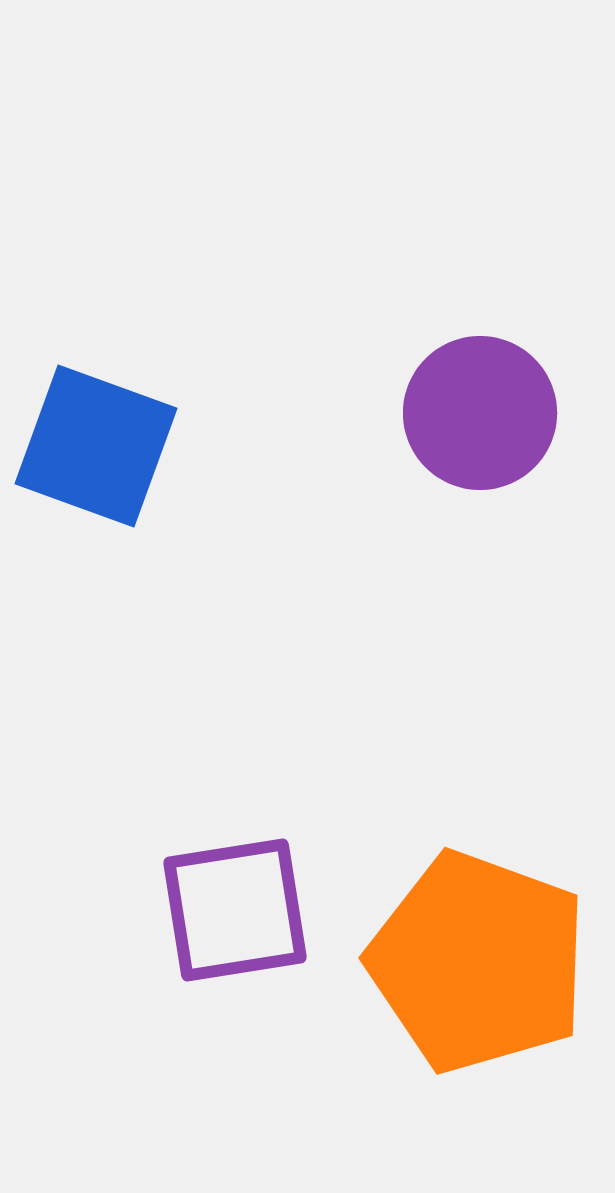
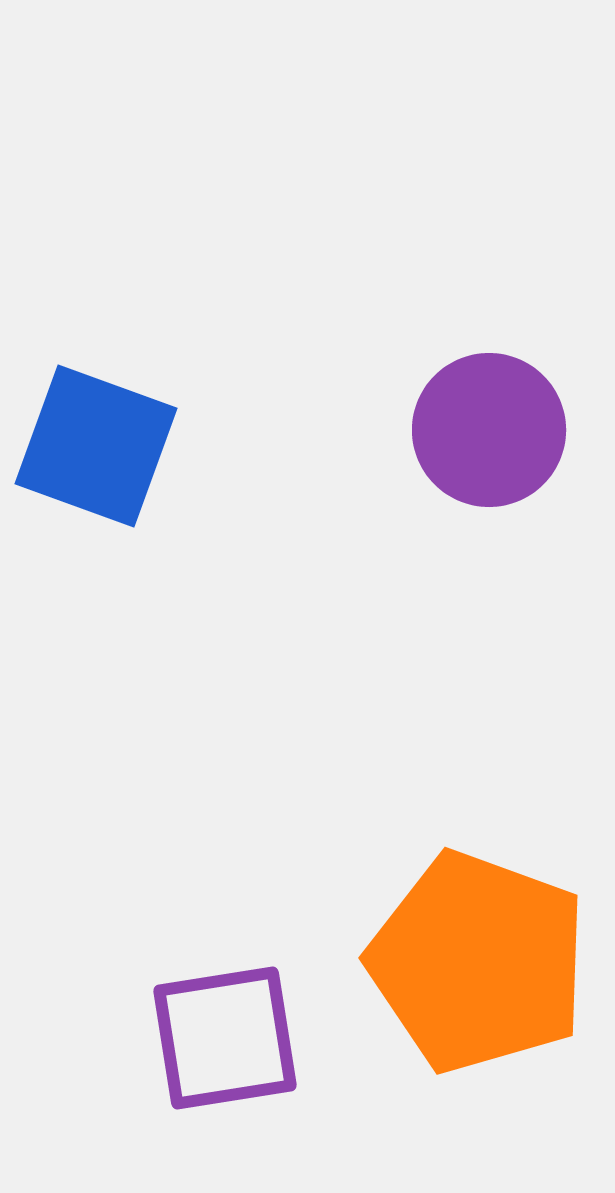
purple circle: moved 9 px right, 17 px down
purple square: moved 10 px left, 128 px down
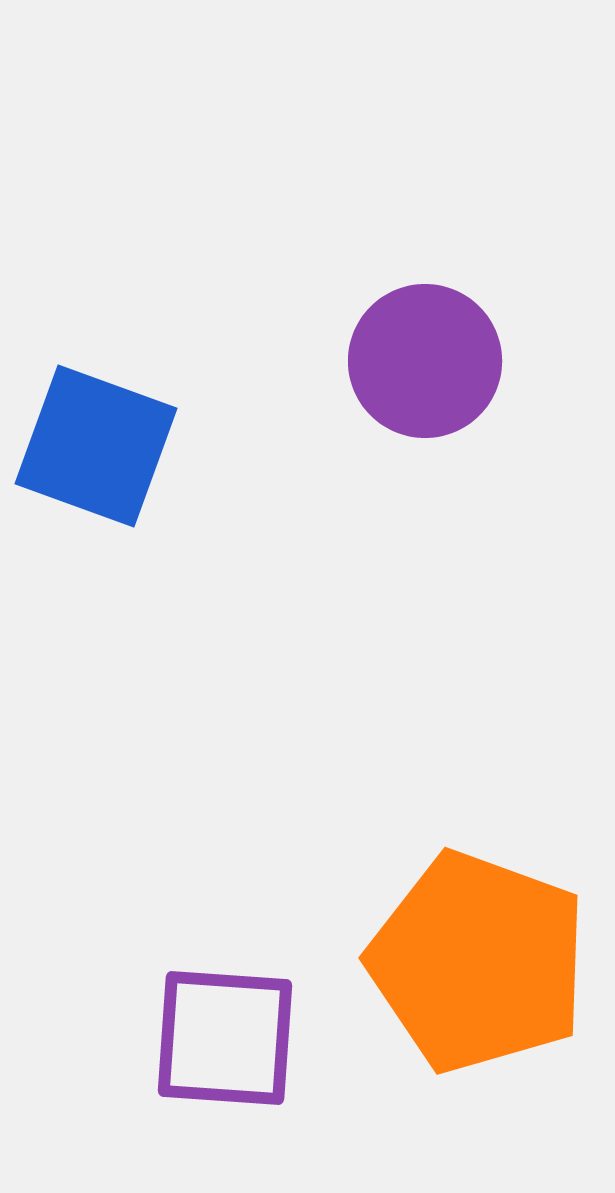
purple circle: moved 64 px left, 69 px up
purple square: rotated 13 degrees clockwise
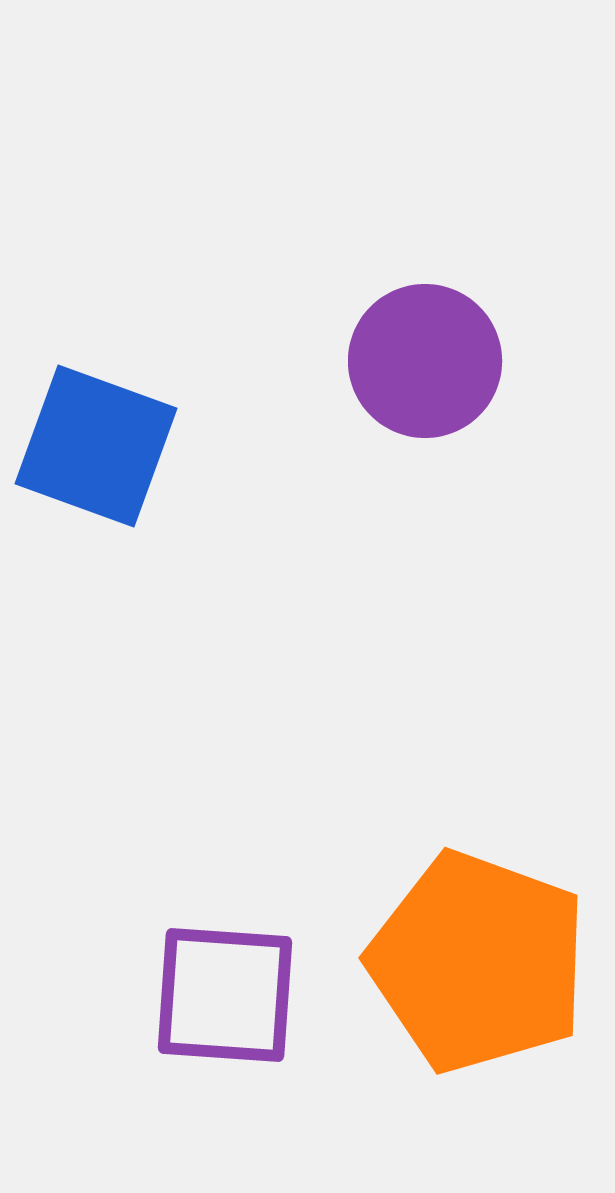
purple square: moved 43 px up
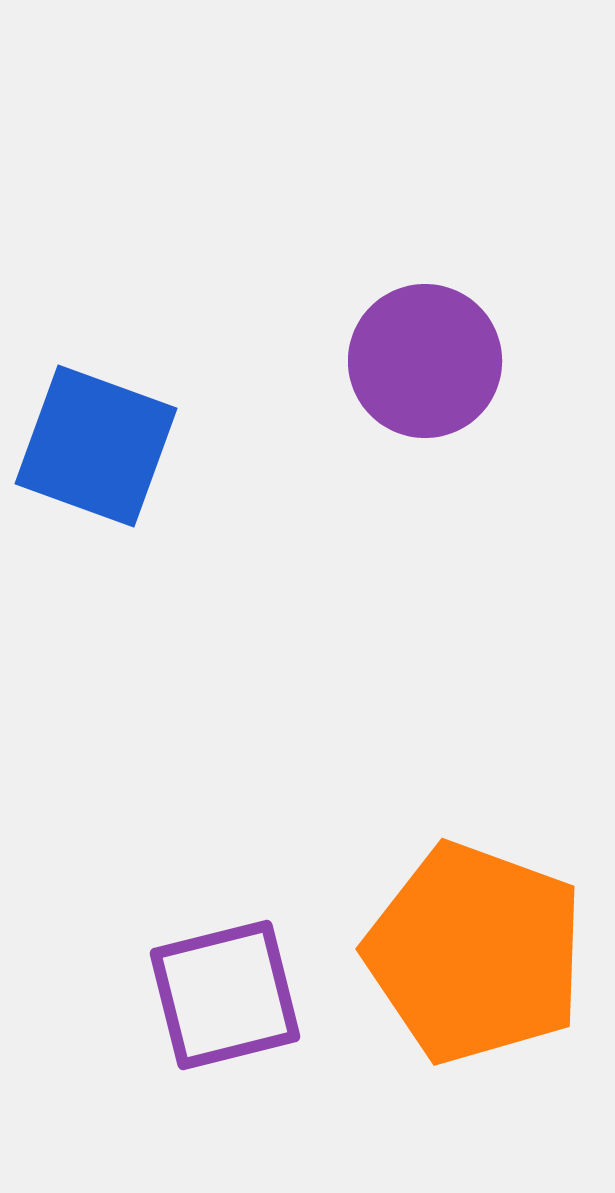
orange pentagon: moved 3 px left, 9 px up
purple square: rotated 18 degrees counterclockwise
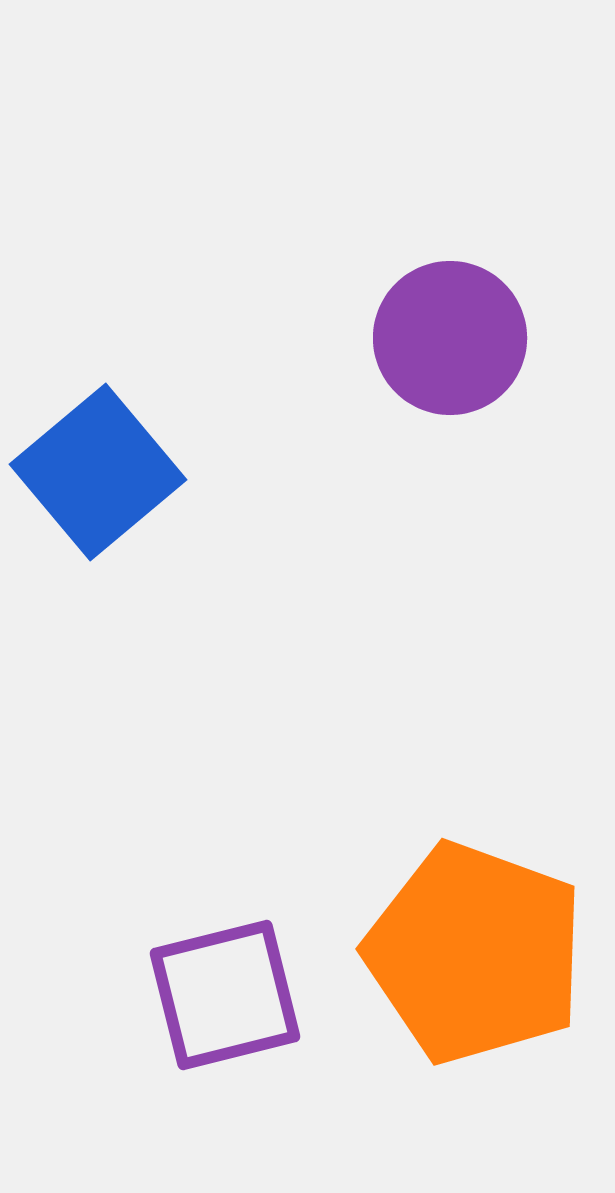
purple circle: moved 25 px right, 23 px up
blue square: moved 2 px right, 26 px down; rotated 30 degrees clockwise
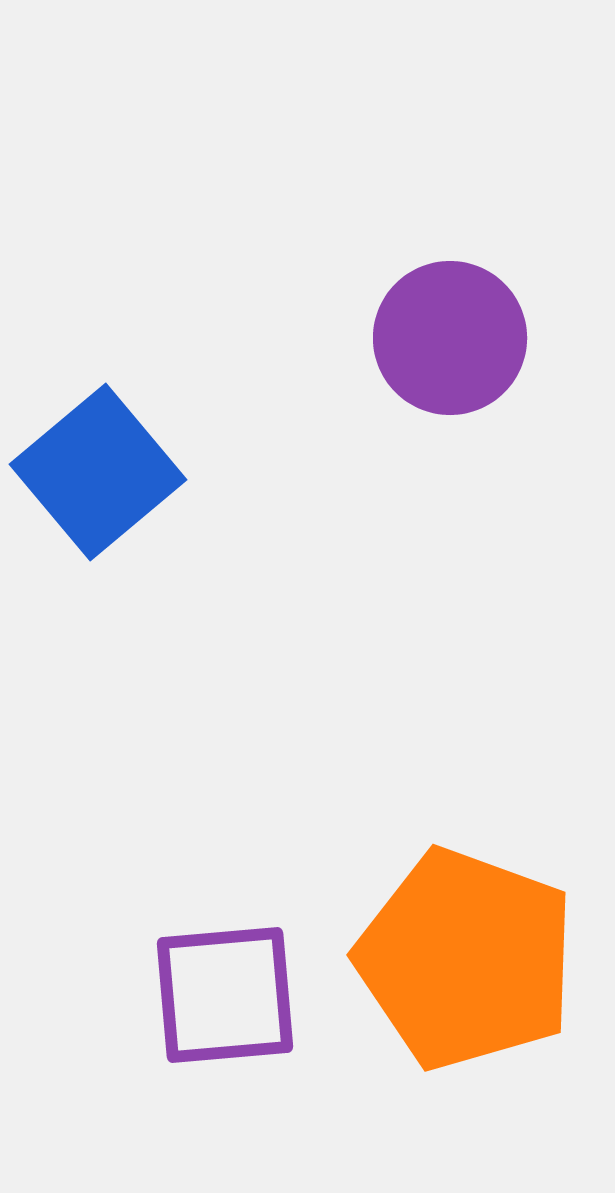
orange pentagon: moved 9 px left, 6 px down
purple square: rotated 9 degrees clockwise
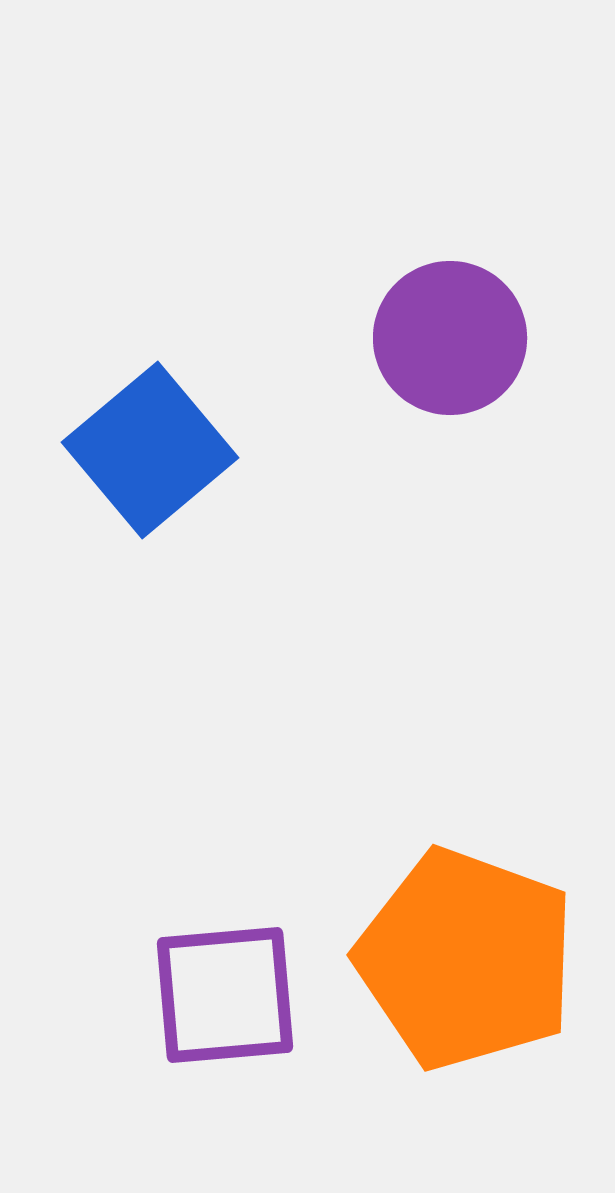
blue square: moved 52 px right, 22 px up
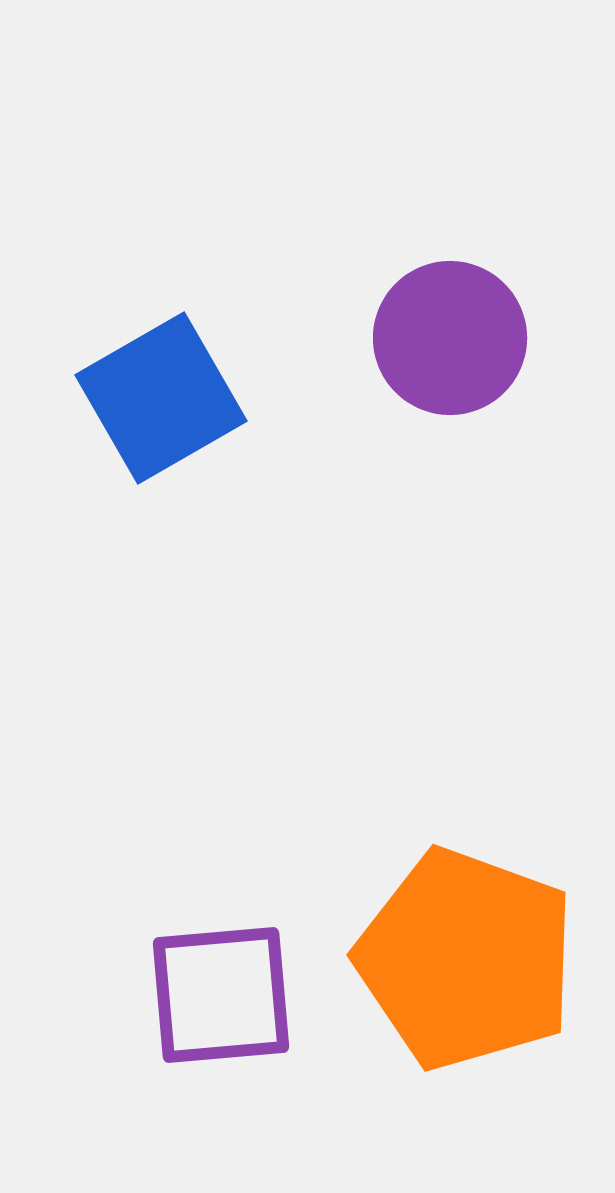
blue square: moved 11 px right, 52 px up; rotated 10 degrees clockwise
purple square: moved 4 px left
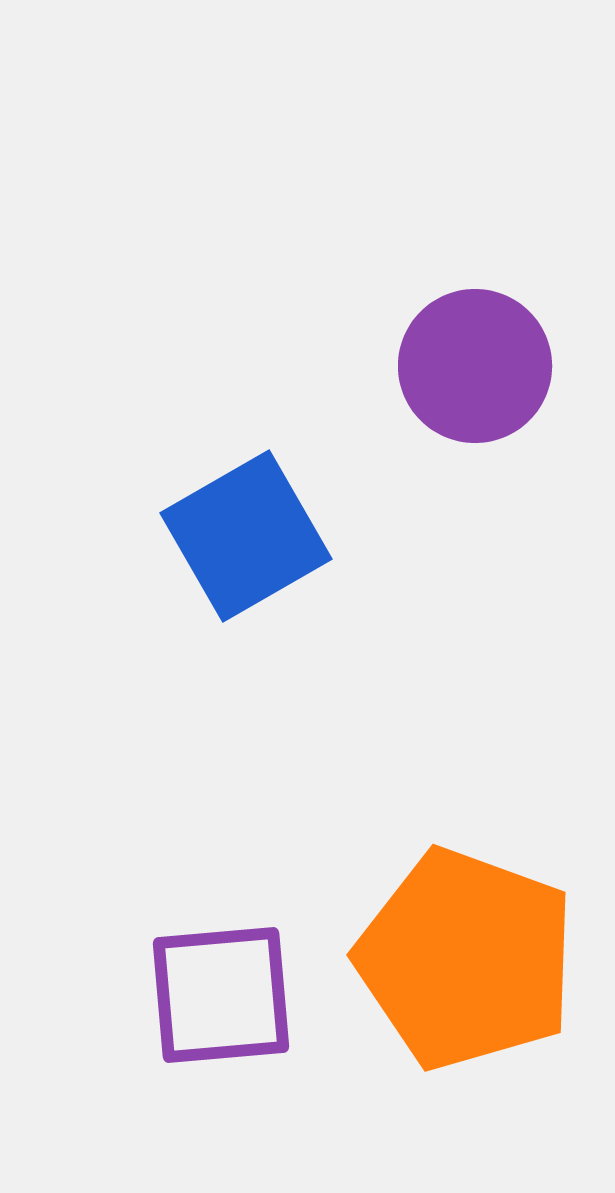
purple circle: moved 25 px right, 28 px down
blue square: moved 85 px right, 138 px down
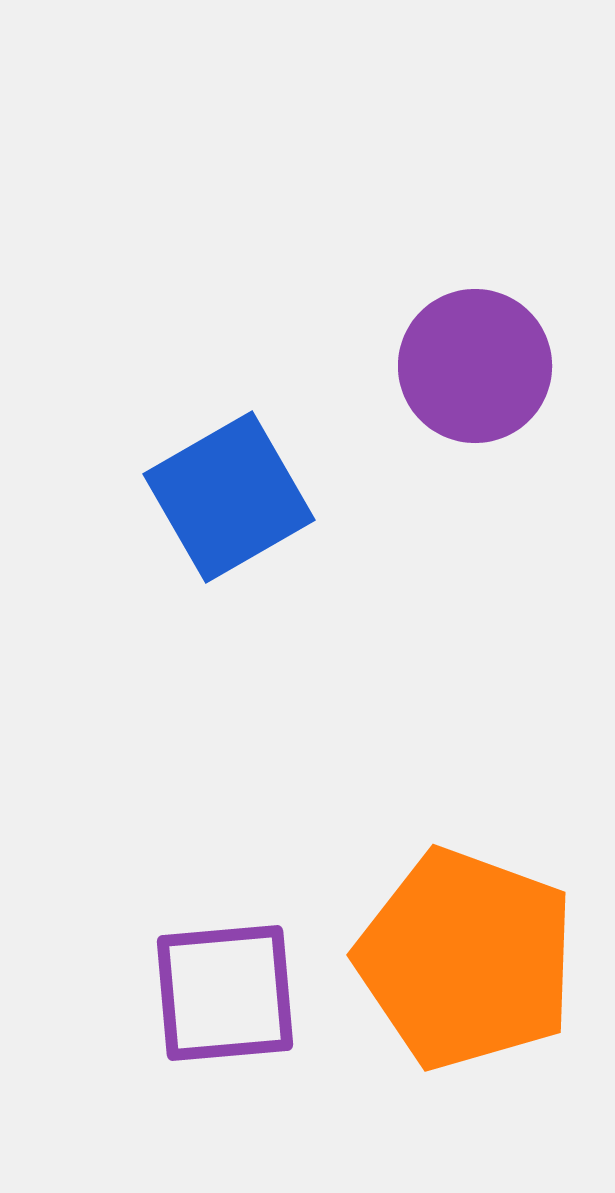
blue square: moved 17 px left, 39 px up
purple square: moved 4 px right, 2 px up
